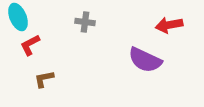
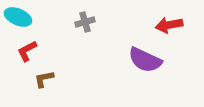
cyan ellipse: rotated 44 degrees counterclockwise
gray cross: rotated 24 degrees counterclockwise
red L-shape: moved 3 px left, 6 px down
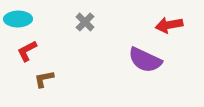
cyan ellipse: moved 2 px down; rotated 24 degrees counterclockwise
gray cross: rotated 30 degrees counterclockwise
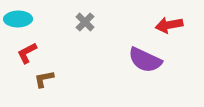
red L-shape: moved 2 px down
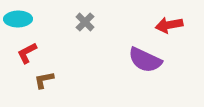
brown L-shape: moved 1 px down
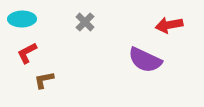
cyan ellipse: moved 4 px right
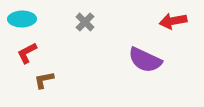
red arrow: moved 4 px right, 4 px up
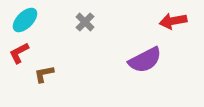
cyan ellipse: moved 3 px right, 1 px down; rotated 44 degrees counterclockwise
red L-shape: moved 8 px left
purple semicircle: rotated 52 degrees counterclockwise
brown L-shape: moved 6 px up
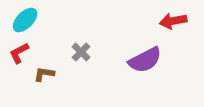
gray cross: moved 4 px left, 30 px down
brown L-shape: rotated 20 degrees clockwise
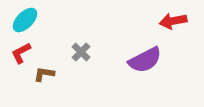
red L-shape: moved 2 px right
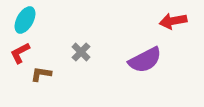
cyan ellipse: rotated 16 degrees counterclockwise
red L-shape: moved 1 px left
brown L-shape: moved 3 px left
